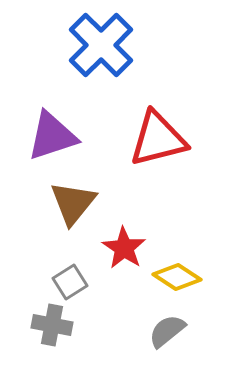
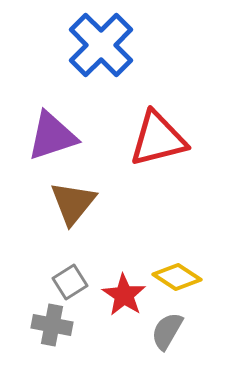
red star: moved 47 px down
gray semicircle: rotated 21 degrees counterclockwise
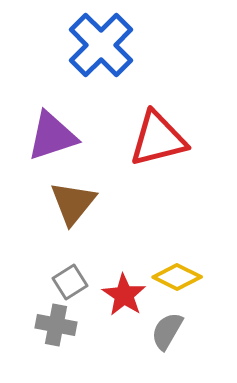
yellow diamond: rotated 6 degrees counterclockwise
gray cross: moved 4 px right
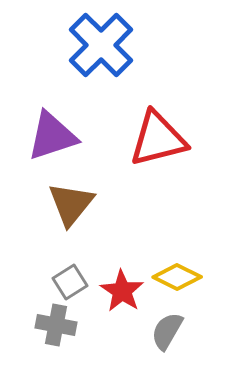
brown triangle: moved 2 px left, 1 px down
red star: moved 2 px left, 4 px up
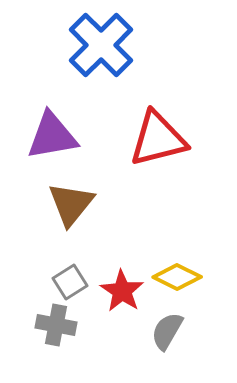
purple triangle: rotated 8 degrees clockwise
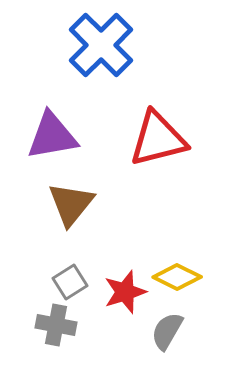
red star: moved 3 px right, 1 px down; rotated 21 degrees clockwise
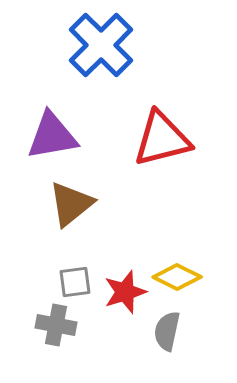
red triangle: moved 4 px right
brown triangle: rotated 12 degrees clockwise
gray square: moved 5 px right; rotated 24 degrees clockwise
gray semicircle: rotated 18 degrees counterclockwise
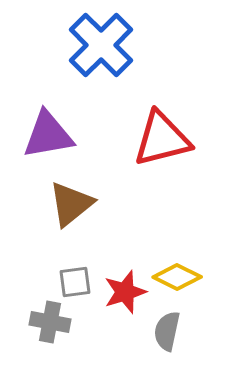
purple triangle: moved 4 px left, 1 px up
gray cross: moved 6 px left, 3 px up
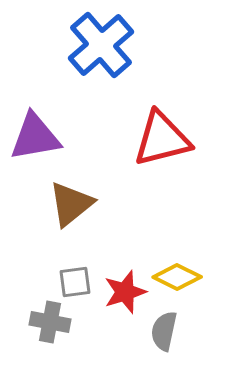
blue cross: rotated 4 degrees clockwise
purple triangle: moved 13 px left, 2 px down
gray semicircle: moved 3 px left
